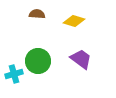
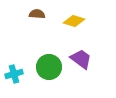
green circle: moved 11 px right, 6 px down
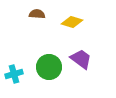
yellow diamond: moved 2 px left, 1 px down
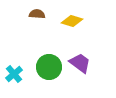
yellow diamond: moved 1 px up
purple trapezoid: moved 1 px left, 4 px down
cyan cross: rotated 24 degrees counterclockwise
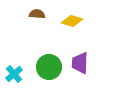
purple trapezoid: rotated 125 degrees counterclockwise
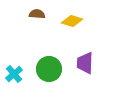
purple trapezoid: moved 5 px right
green circle: moved 2 px down
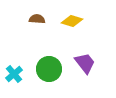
brown semicircle: moved 5 px down
purple trapezoid: rotated 140 degrees clockwise
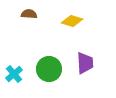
brown semicircle: moved 8 px left, 5 px up
purple trapezoid: rotated 35 degrees clockwise
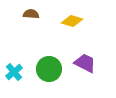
brown semicircle: moved 2 px right
purple trapezoid: rotated 60 degrees counterclockwise
cyan cross: moved 2 px up
